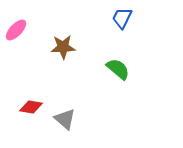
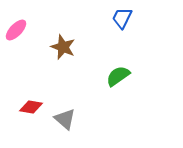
brown star: rotated 25 degrees clockwise
green semicircle: moved 7 px down; rotated 75 degrees counterclockwise
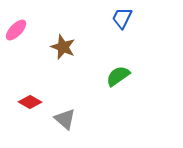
red diamond: moved 1 px left, 5 px up; rotated 20 degrees clockwise
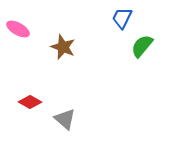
pink ellipse: moved 2 px right, 1 px up; rotated 75 degrees clockwise
green semicircle: moved 24 px right, 30 px up; rotated 15 degrees counterclockwise
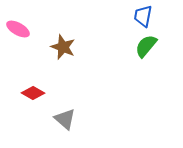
blue trapezoid: moved 21 px right, 2 px up; rotated 15 degrees counterclockwise
green semicircle: moved 4 px right
red diamond: moved 3 px right, 9 px up
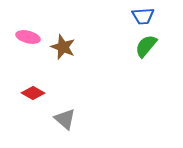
blue trapezoid: rotated 105 degrees counterclockwise
pink ellipse: moved 10 px right, 8 px down; rotated 15 degrees counterclockwise
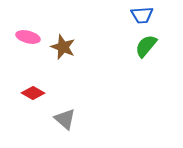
blue trapezoid: moved 1 px left, 1 px up
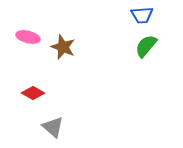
gray triangle: moved 12 px left, 8 px down
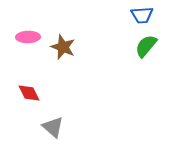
pink ellipse: rotated 15 degrees counterclockwise
red diamond: moved 4 px left; rotated 35 degrees clockwise
